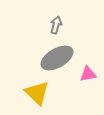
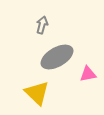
gray arrow: moved 14 px left
gray ellipse: moved 1 px up
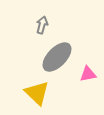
gray ellipse: rotated 16 degrees counterclockwise
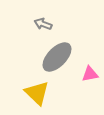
gray arrow: moved 1 px right, 1 px up; rotated 84 degrees counterclockwise
pink triangle: moved 2 px right
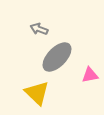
gray arrow: moved 4 px left, 5 px down
pink triangle: moved 1 px down
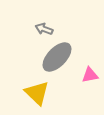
gray arrow: moved 5 px right
